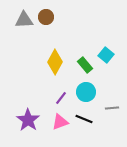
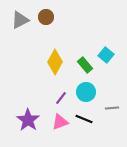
gray triangle: moved 4 px left; rotated 24 degrees counterclockwise
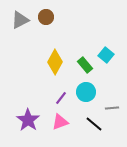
black line: moved 10 px right, 5 px down; rotated 18 degrees clockwise
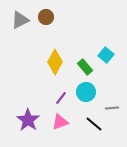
green rectangle: moved 2 px down
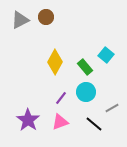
gray line: rotated 24 degrees counterclockwise
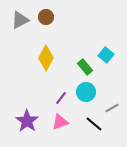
yellow diamond: moved 9 px left, 4 px up
purple star: moved 1 px left, 1 px down
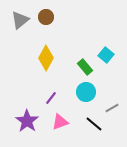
gray triangle: rotated 12 degrees counterclockwise
purple line: moved 10 px left
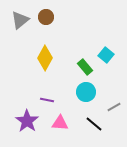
yellow diamond: moved 1 px left
purple line: moved 4 px left, 2 px down; rotated 64 degrees clockwise
gray line: moved 2 px right, 1 px up
pink triangle: moved 1 px down; rotated 24 degrees clockwise
